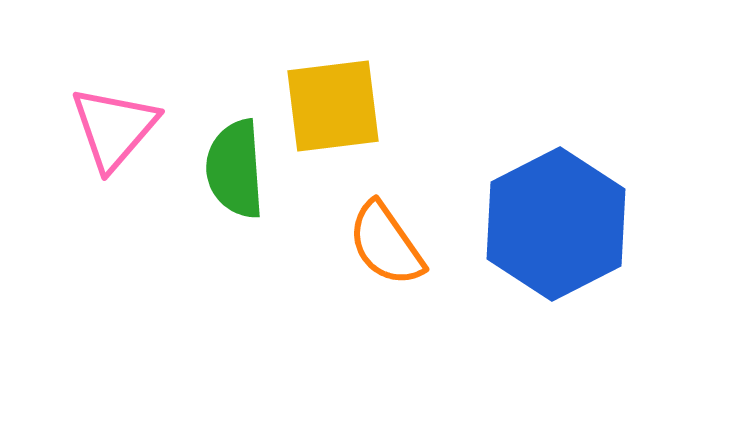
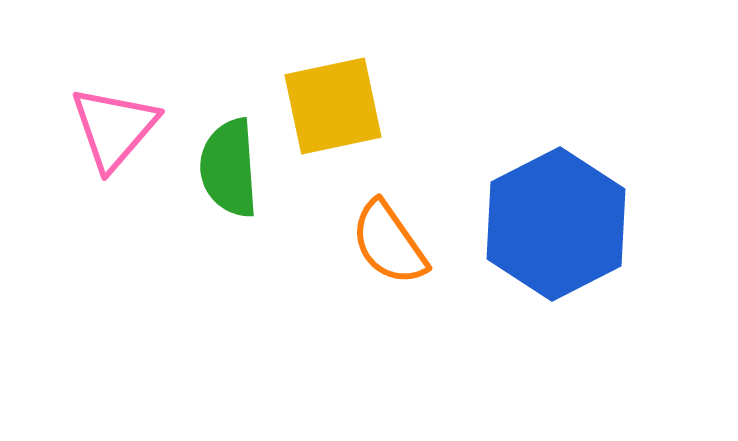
yellow square: rotated 5 degrees counterclockwise
green semicircle: moved 6 px left, 1 px up
orange semicircle: moved 3 px right, 1 px up
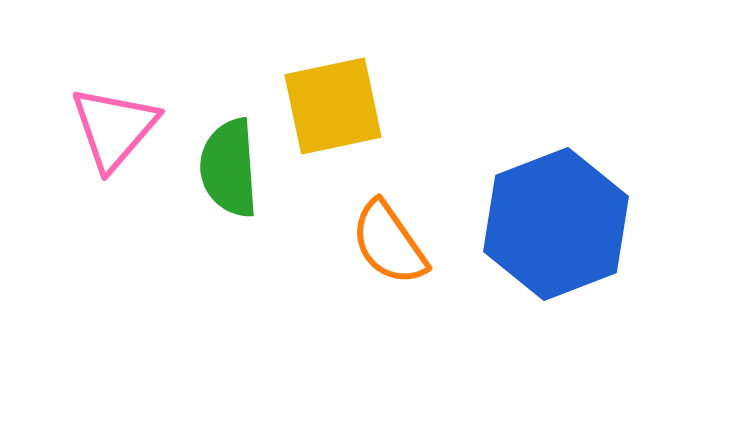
blue hexagon: rotated 6 degrees clockwise
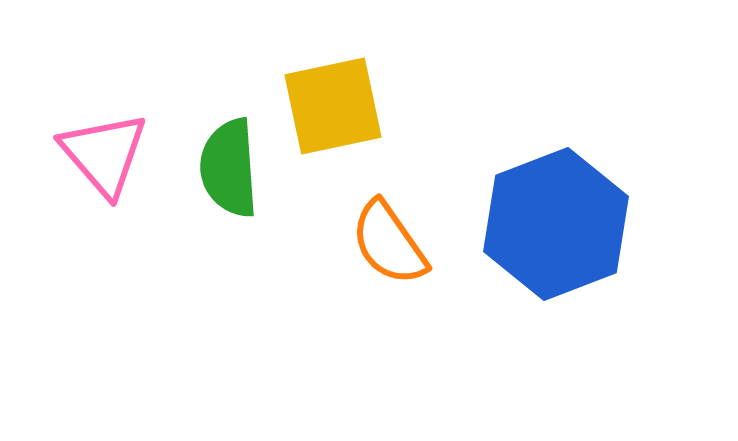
pink triangle: moved 10 px left, 26 px down; rotated 22 degrees counterclockwise
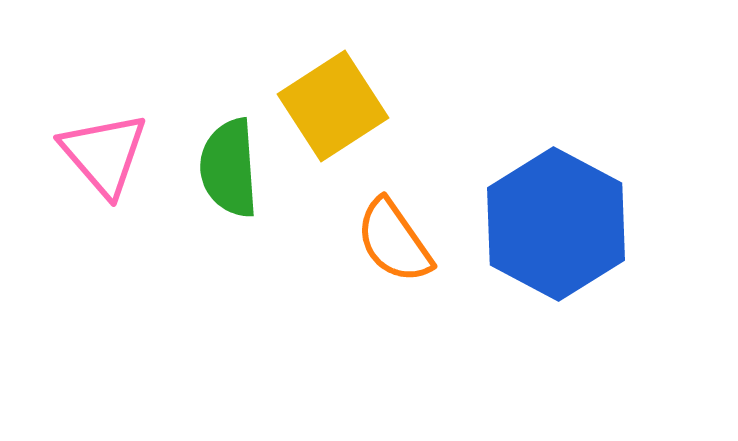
yellow square: rotated 21 degrees counterclockwise
blue hexagon: rotated 11 degrees counterclockwise
orange semicircle: moved 5 px right, 2 px up
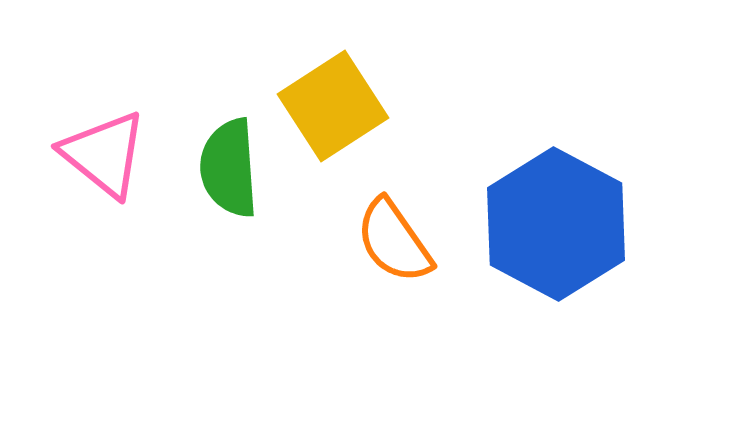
pink triangle: rotated 10 degrees counterclockwise
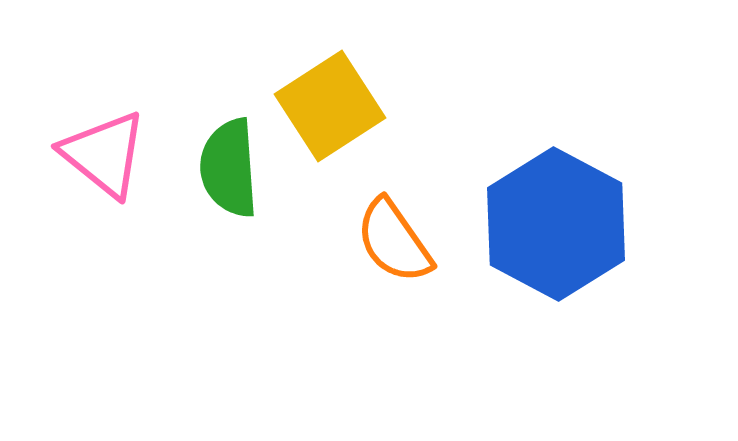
yellow square: moved 3 px left
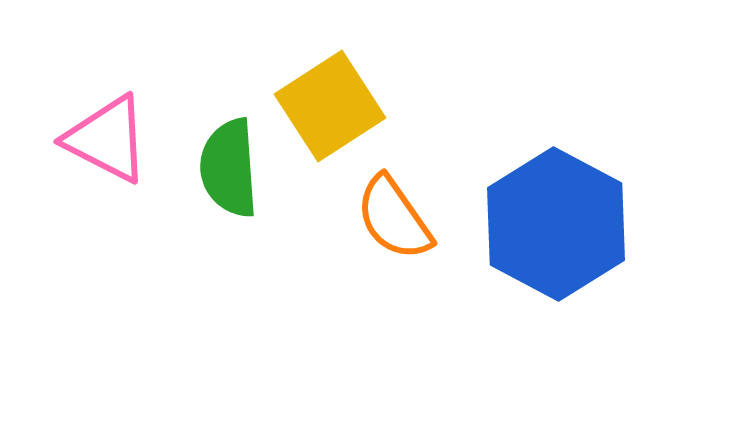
pink triangle: moved 3 px right, 15 px up; rotated 12 degrees counterclockwise
orange semicircle: moved 23 px up
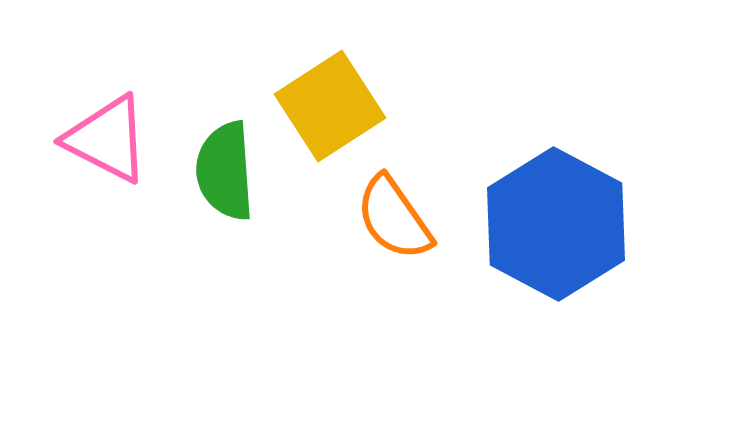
green semicircle: moved 4 px left, 3 px down
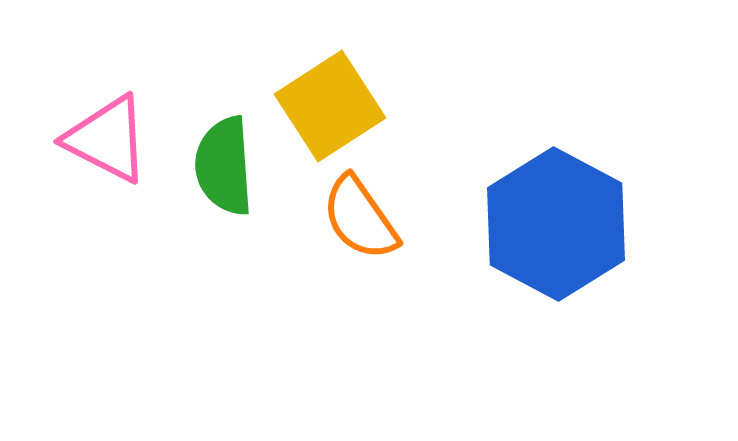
green semicircle: moved 1 px left, 5 px up
orange semicircle: moved 34 px left
